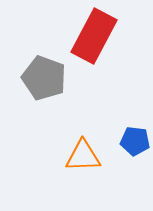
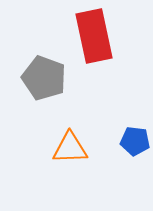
red rectangle: rotated 40 degrees counterclockwise
orange triangle: moved 13 px left, 8 px up
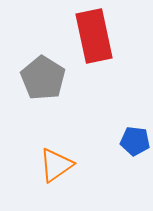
gray pentagon: moved 1 px left; rotated 12 degrees clockwise
orange triangle: moved 14 px left, 17 px down; rotated 33 degrees counterclockwise
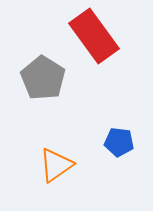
red rectangle: rotated 24 degrees counterclockwise
blue pentagon: moved 16 px left, 1 px down
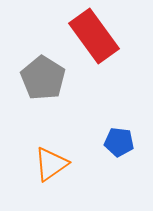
orange triangle: moved 5 px left, 1 px up
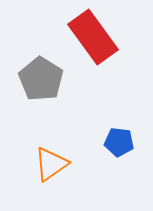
red rectangle: moved 1 px left, 1 px down
gray pentagon: moved 2 px left, 1 px down
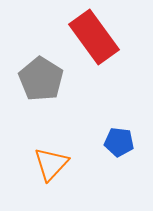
red rectangle: moved 1 px right
orange triangle: rotated 12 degrees counterclockwise
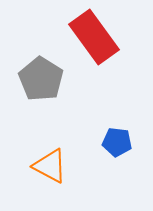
blue pentagon: moved 2 px left
orange triangle: moved 1 px left, 2 px down; rotated 45 degrees counterclockwise
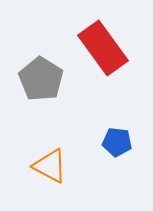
red rectangle: moved 9 px right, 11 px down
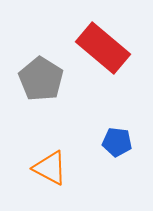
red rectangle: rotated 14 degrees counterclockwise
orange triangle: moved 2 px down
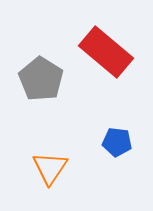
red rectangle: moved 3 px right, 4 px down
orange triangle: rotated 36 degrees clockwise
